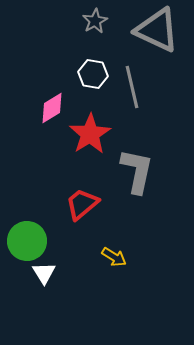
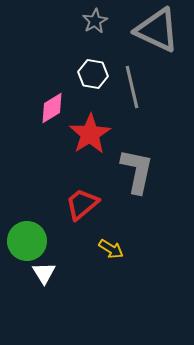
yellow arrow: moved 3 px left, 8 px up
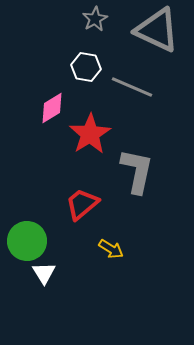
gray star: moved 2 px up
white hexagon: moved 7 px left, 7 px up
gray line: rotated 54 degrees counterclockwise
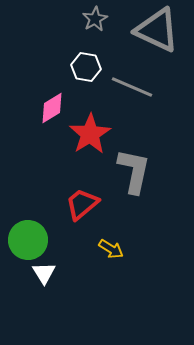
gray L-shape: moved 3 px left
green circle: moved 1 px right, 1 px up
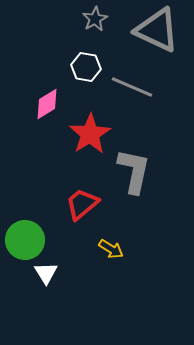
pink diamond: moved 5 px left, 4 px up
green circle: moved 3 px left
white triangle: moved 2 px right
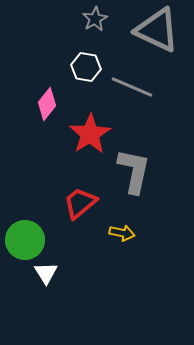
pink diamond: rotated 20 degrees counterclockwise
red trapezoid: moved 2 px left, 1 px up
yellow arrow: moved 11 px right, 16 px up; rotated 20 degrees counterclockwise
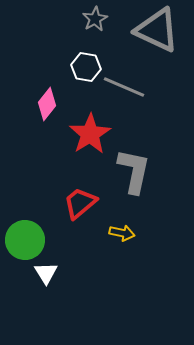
gray line: moved 8 px left
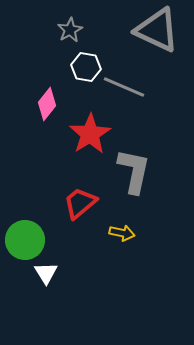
gray star: moved 25 px left, 11 px down
